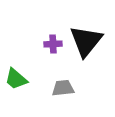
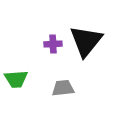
green trapezoid: rotated 45 degrees counterclockwise
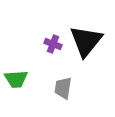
purple cross: rotated 24 degrees clockwise
gray trapezoid: rotated 75 degrees counterclockwise
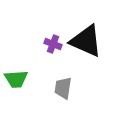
black triangle: rotated 45 degrees counterclockwise
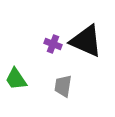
green trapezoid: rotated 60 degrees clockwise
gray trapezoid: moved 2 px up
